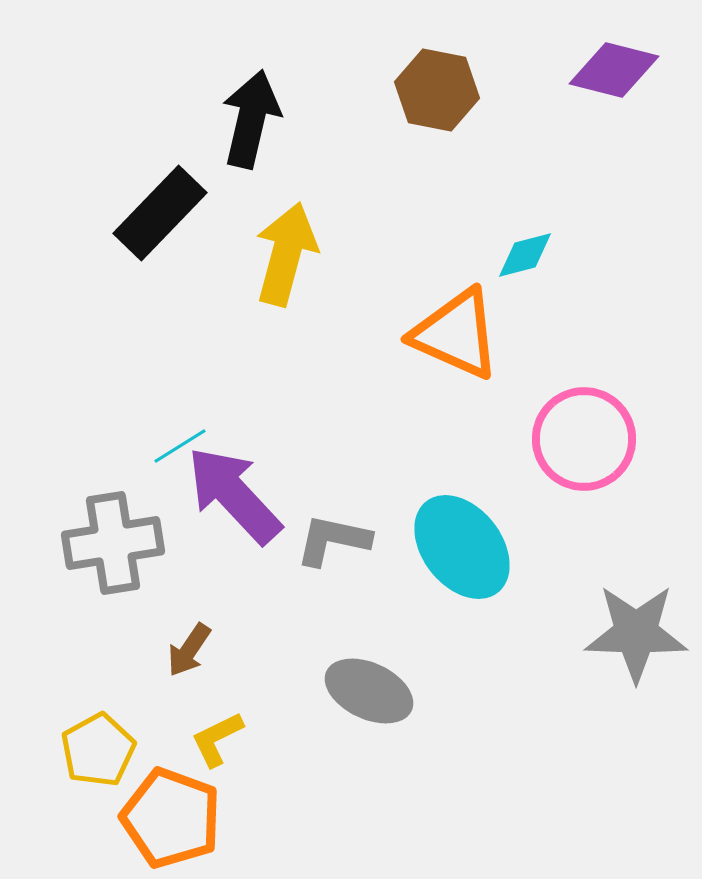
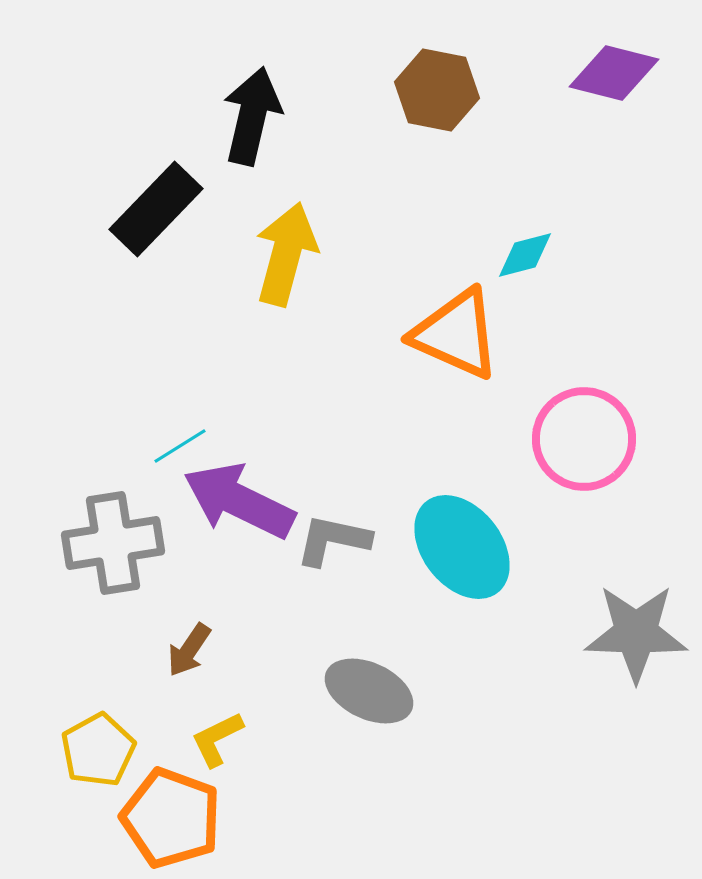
purple diamond: moved 3 px down
black arrow: moved 1 px right, 3 px up
black rectangle: moved 4 px left, 4 px up
purple arrow: moved 5 px right, 6 px down; rotated 21 degrees counterclockwise
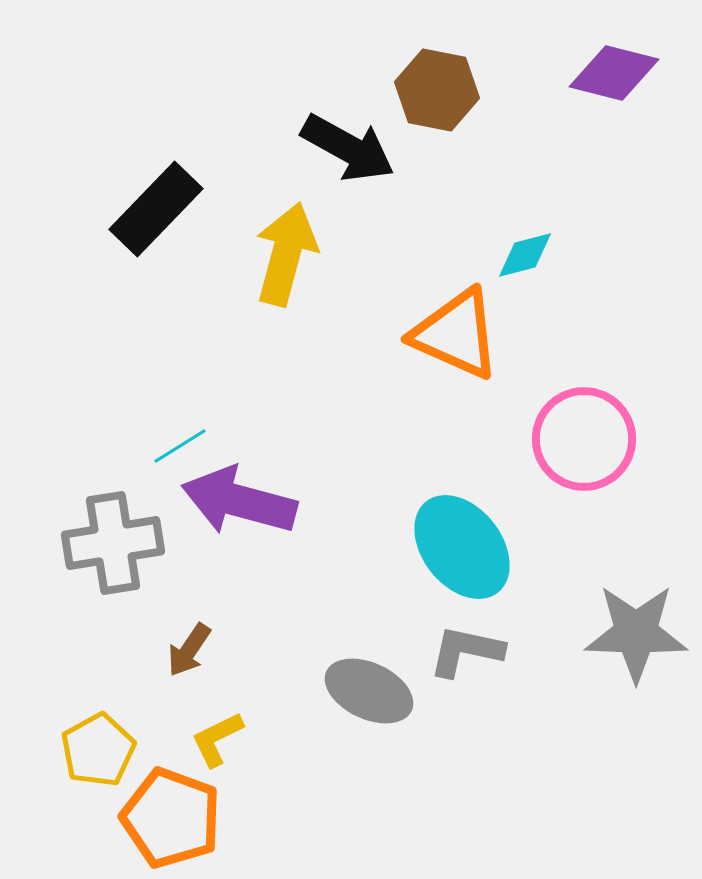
black arrow: moved 96 px right, 32 px down; rotated 106 degrees clockwise
purple arrow: rotated 11 degrees counterclockwise
gray L-shape: moved 133 px right, 111 px down
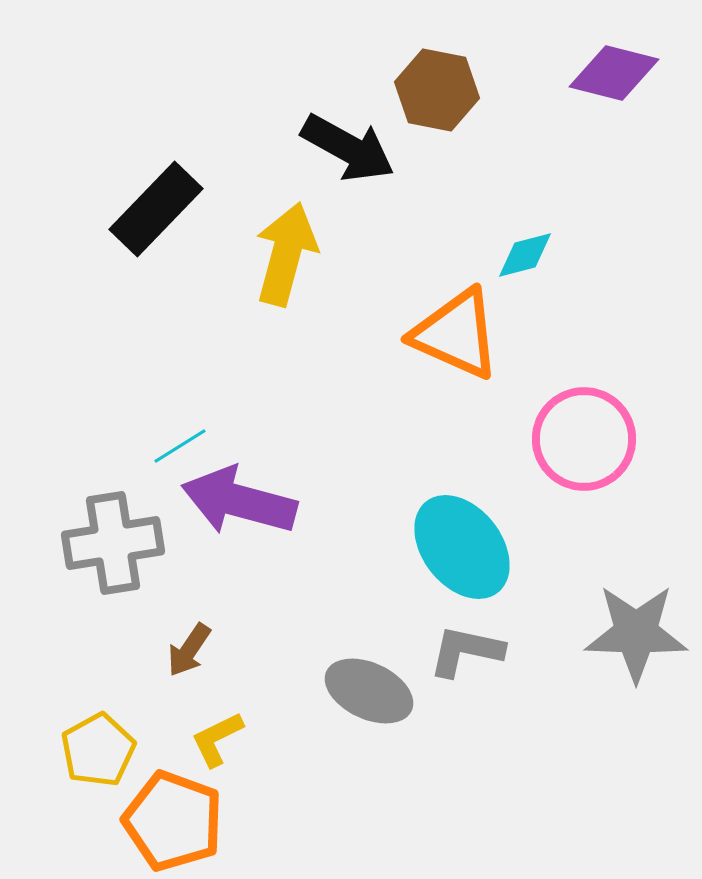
orange pentagon: moved 2 px right, 3 px down
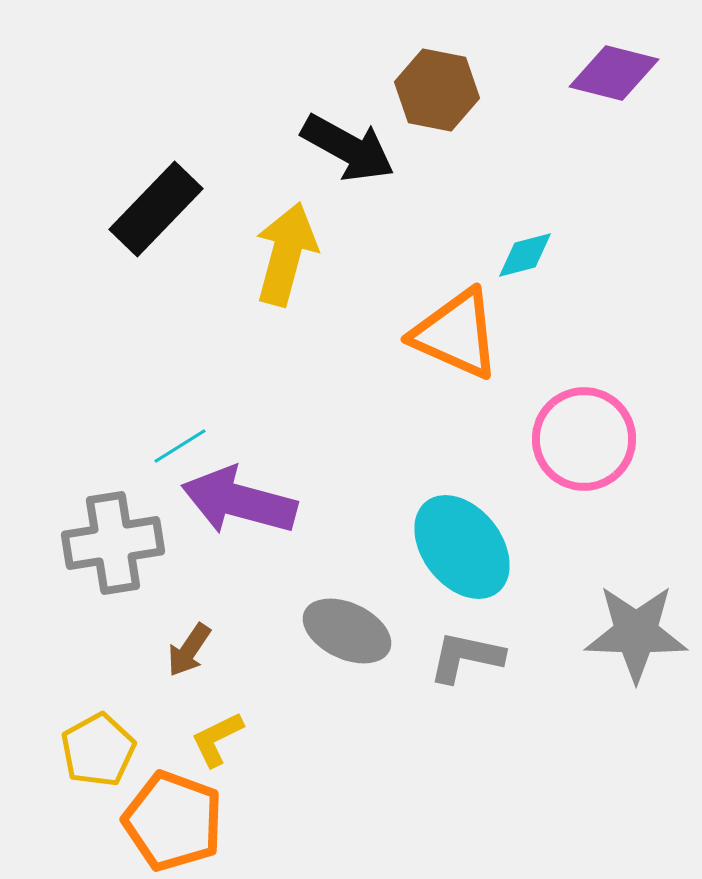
gray L-shape: moved 6 px down
gray ellipse: moved 22 px left, 60 px up
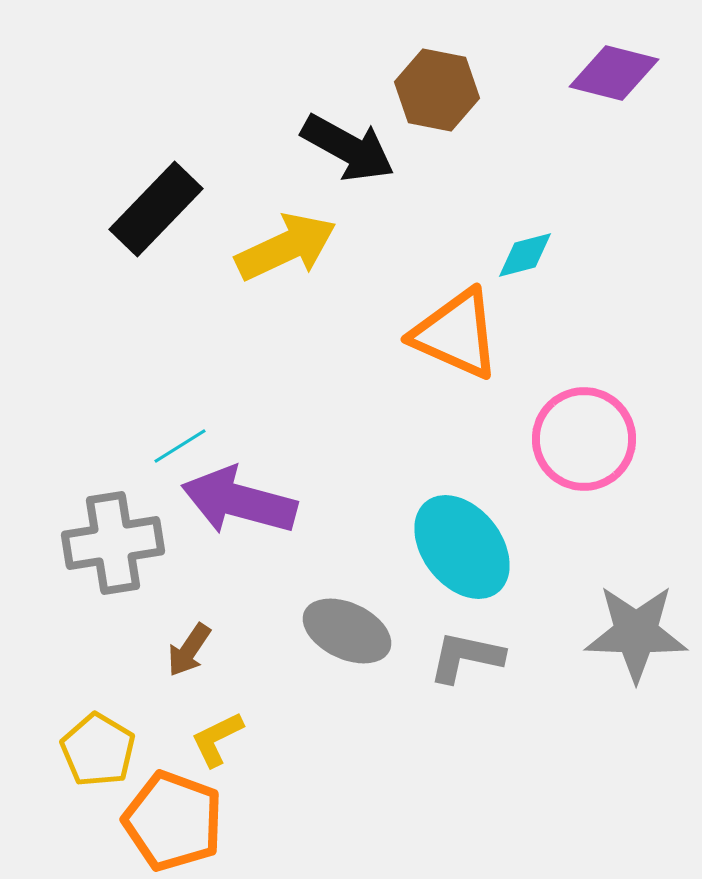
yellow arrow: moved 7 px up; rotated 50 degrees clockwise
yellow pentagon: rotated 12 degrees counterclockwise
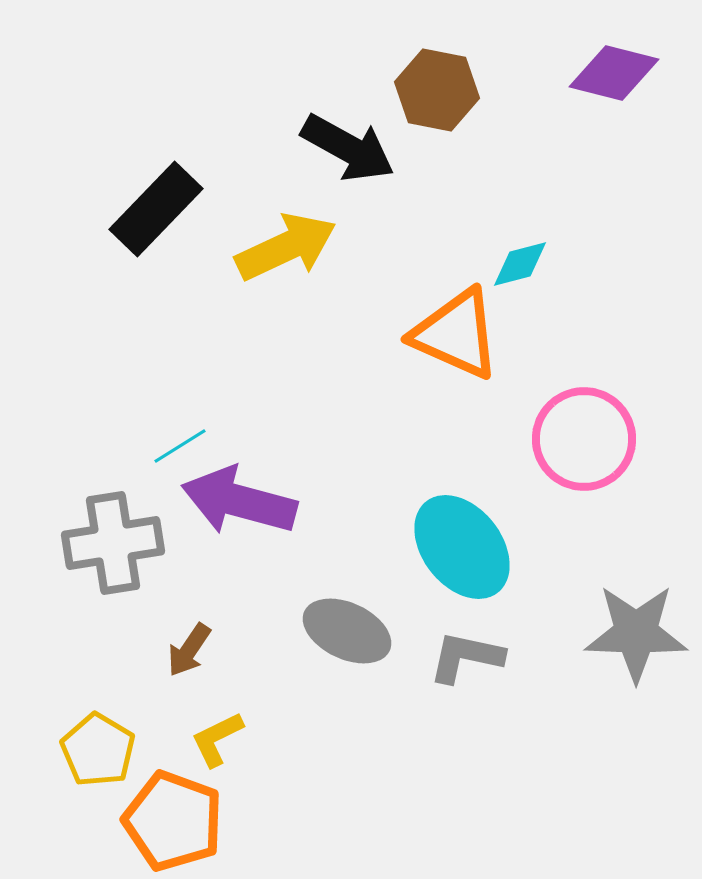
cyan diamond: moved 5 px left, 9 px down
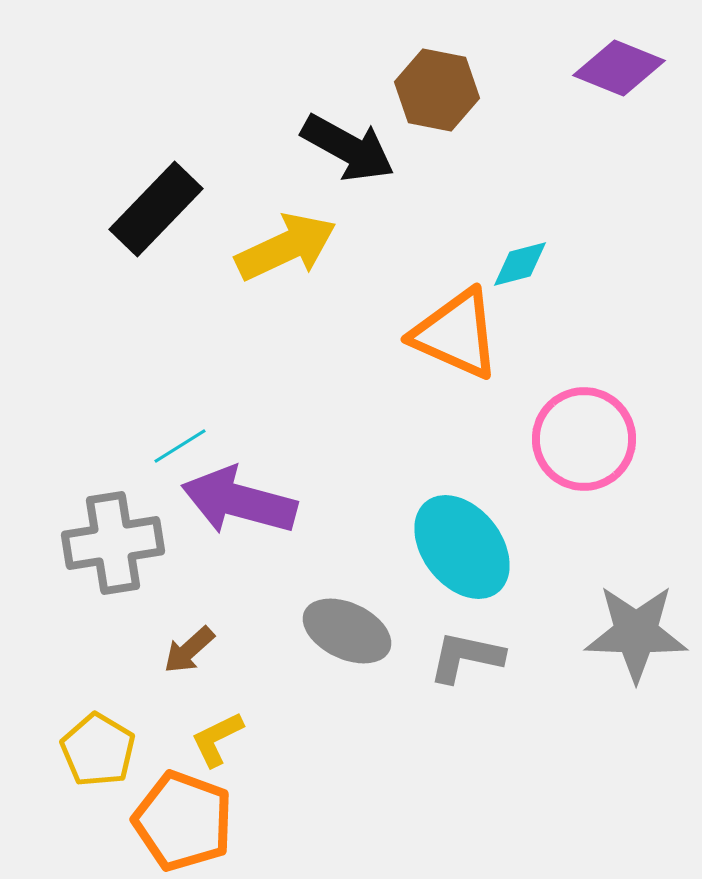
purple diamond: moved 5 px right, 5 px up; rotated 8 degrees clockwise
brown arrow: rotated 14 degrees clockwise
orange pentagon: moved 10 px right
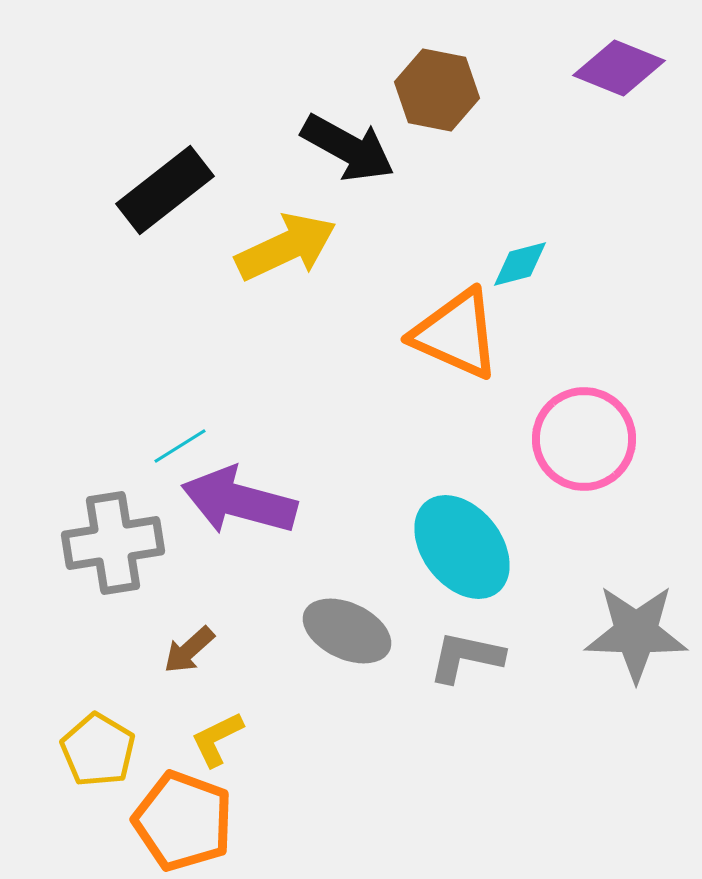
black rectangle: moved 9 px right, 19 px up; rotated 8 degrees clockwise
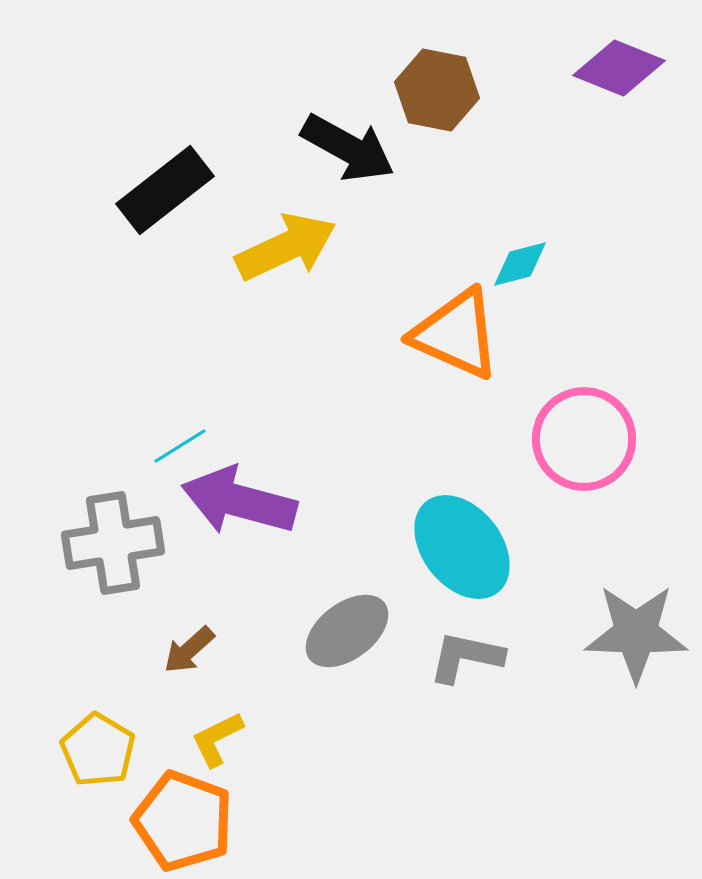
gray ellipse: rotated 62 degrees counterclockwise
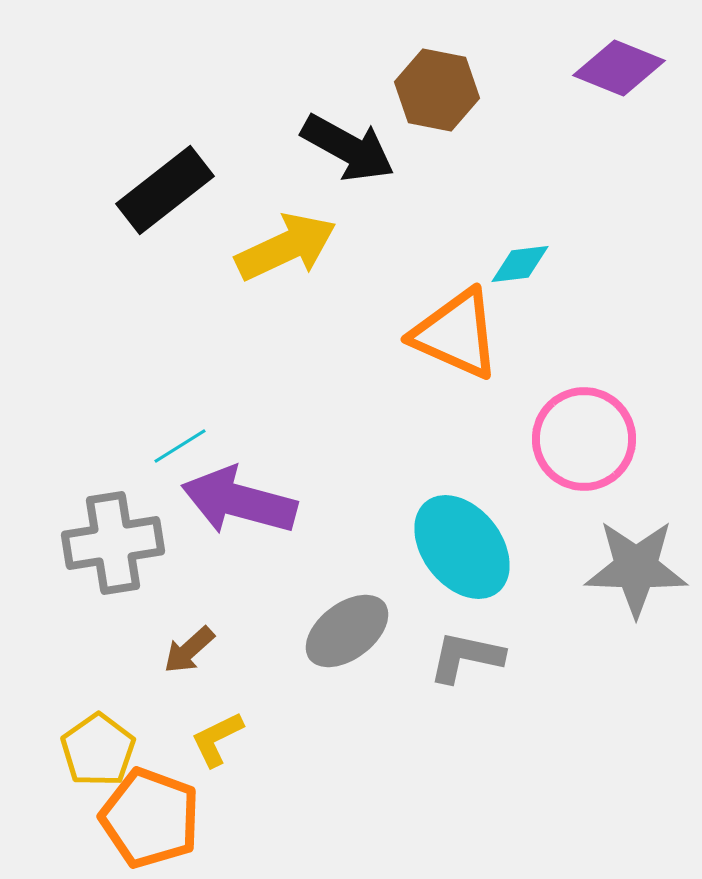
cyan diamond: rotated 8 degrees clockwise
gray star: moved 65 px up
yellow pentagon: rotated 6 degrees clockwise
orange pentagon: moved 33 px left, 3 px up
